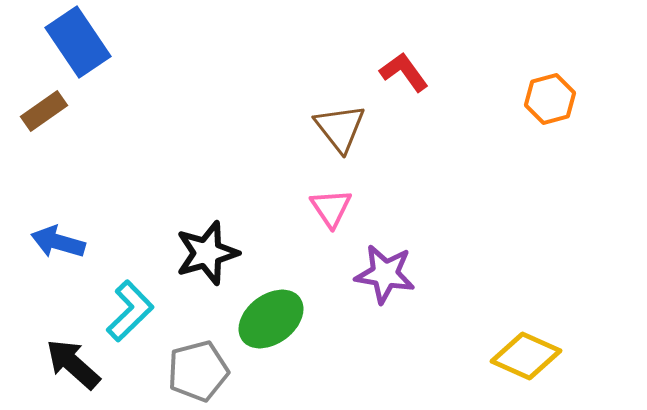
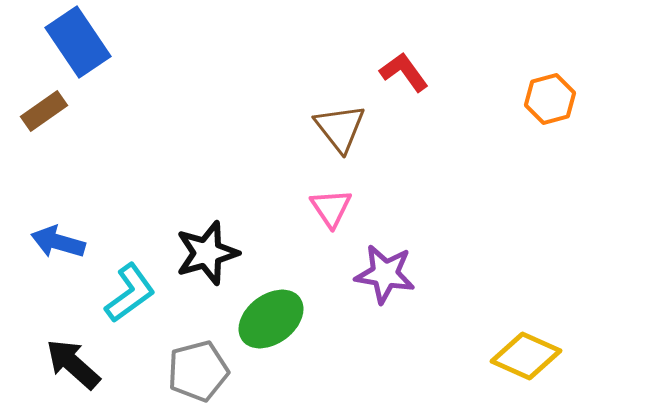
cyan L-shape: moved 18 px up; rotated 8 degrees clockwise
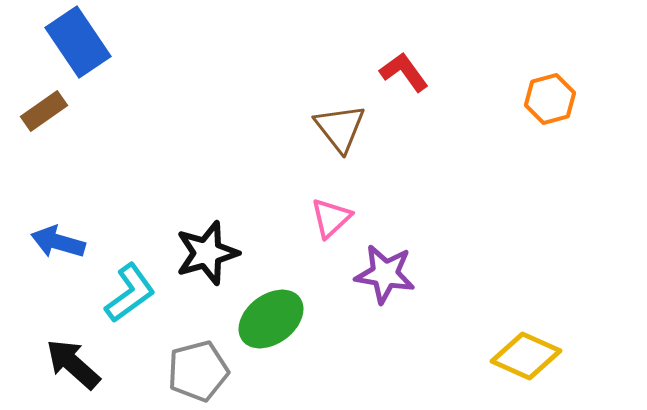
pink triangle: moved 10 px down; rotated 21 degrees clockwise
